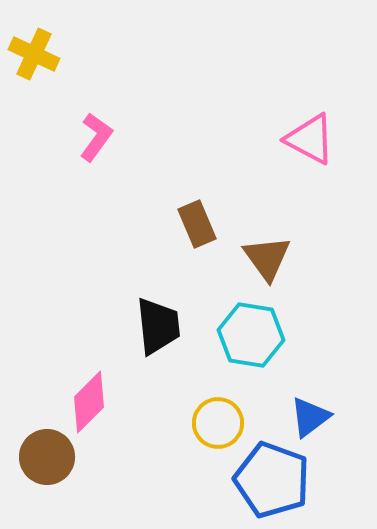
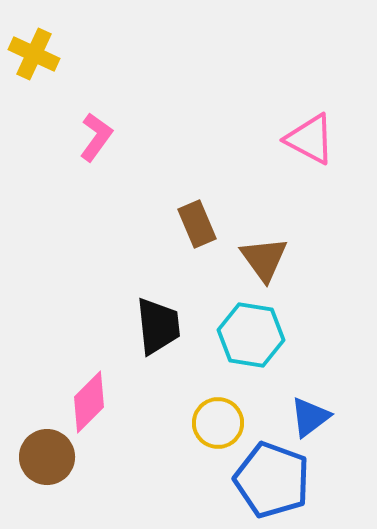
brown triangle: moved 3 px left, 1 px down
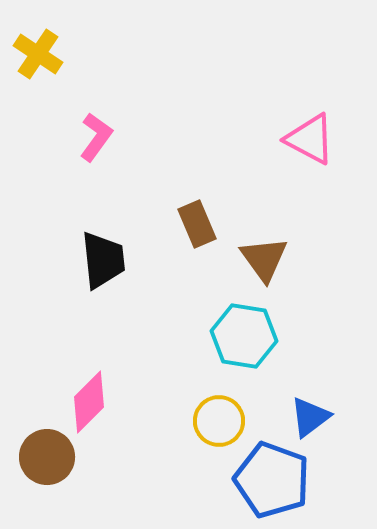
yellow cross: moved 4 px right; rotated 9 degrees clockwise
black trapezoid: moved 55 px left, 66 px up
cyan hexagon: moved 7 px left, 1 px down
yellow circle: moved 1 px right, 2 px up
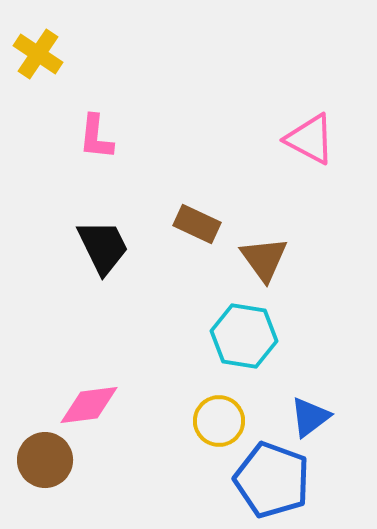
pink L-shape: rotated 150 degrees clockwise
brown rectangle: rotated 42 degrees counterclockwise
black trapezoid: moved 13 px up; rotated 20 degrees counterclockwise
pink diamond: moved 3 px down; rotated 38 degrees clockwise
brown circle: moved 2 px left, 3 px down
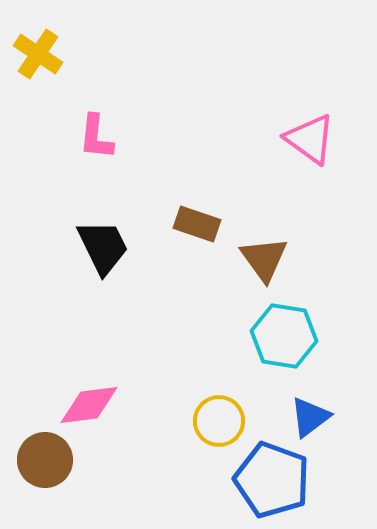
pink triangle: rotated 8 degrees clockwise
brown rectangle: rotated 6 degrees counterclockwise
cyan hexagon: moved 40 px right
